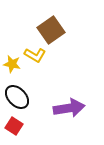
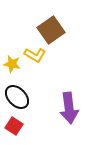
purple arrow: rotated 92 degrees clockwise
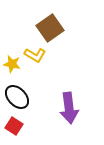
brown square: moved 1 px left, 2 px up
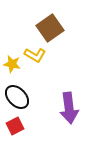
red square: moved 1 px right; rotated 30 degrees clockwise
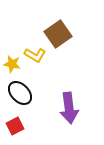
brown square: moved 8 px right, 6 px down
black ellipse: moved 3 px right, 4 px up
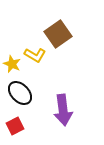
yellow star: rotated 12 degrees clockwise
purple arrow: moved 6 px left, 2 px down
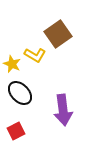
red square: moved 1 px right, 5 px down
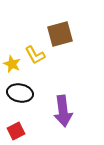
brown square: moved 2 px right; rotated 20 degrees clockwise
yellow L-shape: rotated 30 degrees clockwise
black ellipse: rotated 35 degrees counterclockwise
purple arrow: moved 1 px down
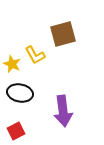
brown square: moved 3 px right
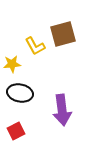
yellow L-shape: moved 9 px up
yellow star: rotated 30 degrees counterclockwise
purple arrow: moved 1 px left, 1 px up
